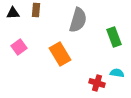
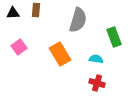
cyan semicircle: moved 21 px left, 14 px up
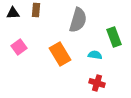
cyan semicircle: moved 1 px left, 4 px up
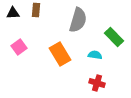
green rectangle: rotated 24 degrees counterclockwise
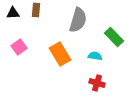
cyan semicircle: moved 1 px down
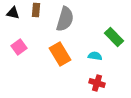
black triangle: rotated 16 degrees clockwise
gray semicircle: moved 13 px left, 1 px up
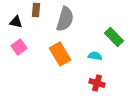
black triangle: moved 3 px right, 9 px down
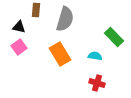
black triangle: moved 3 px right, 5 px down
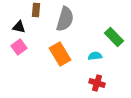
cyan semicircle: rotated 16 degrees counterclockwise
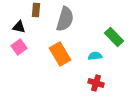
red cross: moved 1 px left
